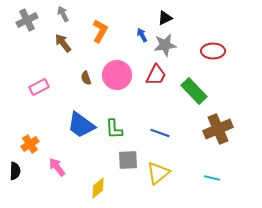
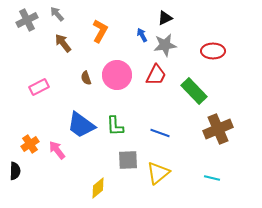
gray arrow: moved 6 px left; rotated 14 degrees counterclockwise
green L-shape: moved 1 px right, 3 px up
pink arrow: moved 17 px up
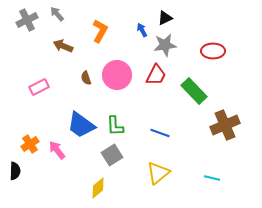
blue arrow: moved 5 px up
brown arrow: moved 3 px down; rotated 30 degrees counterclockwise
brown cross: moved 7 px right, 4 px up
gray square: moved 16 px left, 5 px up; rotated 30 degrees counterclockwise
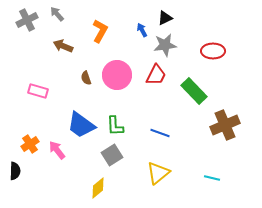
pink rectangle: moved 1 px left, 4 px down; rotated 42 degrees clockwise
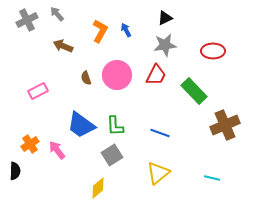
blue arrow: moved 16 px left
pink rectangle: rotated 42 degrees counterclockwise
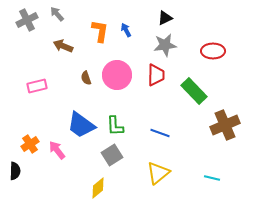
orange L-shape: rotated 20 degrees counterclockwise
red trapezoid: rotated 25 degrees counterclockwise
pink rectangle: moved 1 px left, 5 px up; rotated 12 degrees clockwise
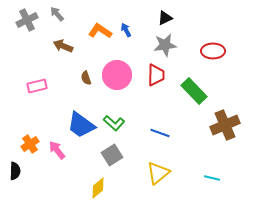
orange L-shape: rotated 65 degrees counterclockwise
green L-shape: moved 1 px left, 3 px up; rotated 45 degrees counterclockwise
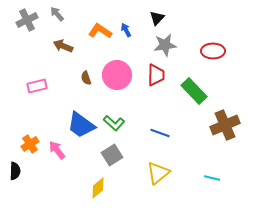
black triangle: moved 8 px left; rotated 21 degrees counterclockwise
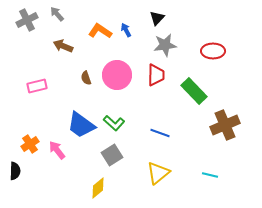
cyan line: moved 2 px left, 3 px up
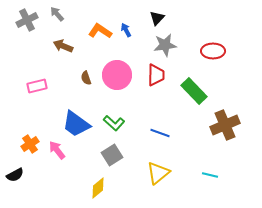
blue trapezoid: moved 5 px left, 1 px up
black semicircle: moved 4 px down; rotated 60 degrees clockwise
